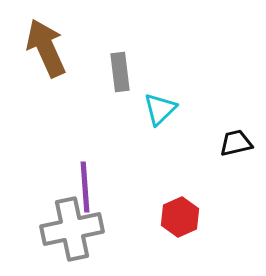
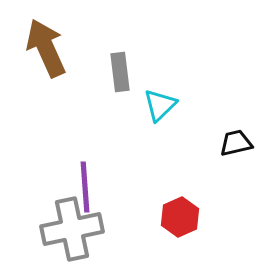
cyan triangle: moved 4 px up
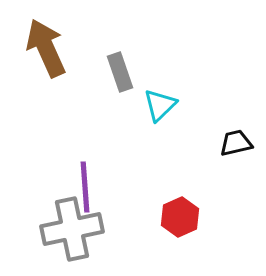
gray rectangle: rotated 12 degrees counterclockwise
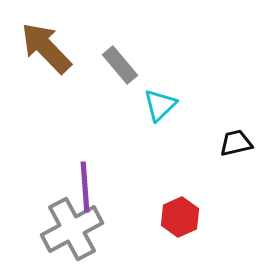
brown arrow: rotated 20 degrees counterclockwise
gray rectangle: moved 7 px up; rotated 21 degrees counterclockwise
gray cross: rotated 16 degrees counterclockwise
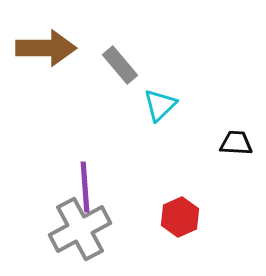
brown arrow: rotated 134 degrees clockwise
black trapezoid: rotated 16 degrees clockwise
gray cross: moved 8 px right
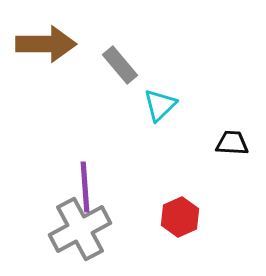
brown arrow: moved 4 px up
black trapezoid: moved 4 px left
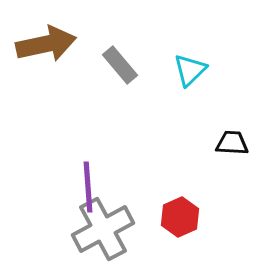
brown arrow: rotated 12 degrees counterclockwise
cyan triangle: moved 30 px right, 35 px up
purple line: moved 3 px right
gray cross: moved 23 px right
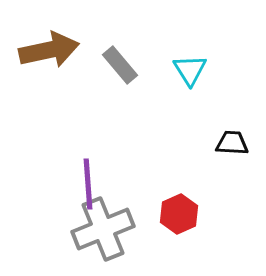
brown arrow: moved 3 px right, 6 px down
cyan triangle: rotated 18 degrees counterclockwise
purple line: moved 3 px up
red hexagon: moved 1 px left, 3 px up
gray cross: rotated 6 degrees clockwise
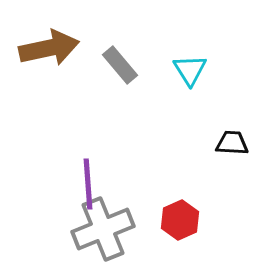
brown arrow: moved 2 px up
red hexagon: moved 1 px right, 6 px down
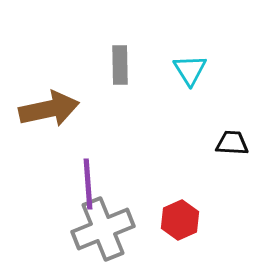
brown arrow: moved 61 px down
gray rectangle: rotated 39 degrees clockwise
